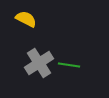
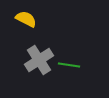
gray cross: moved 3 px up
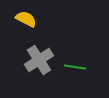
green line: moved 6 px right, 2 px down
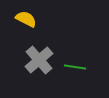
gray cross: rotated 8 degrees counterclockwise
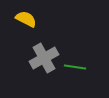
gray cross: moved 5 px right, 2 px up; rotated 12 degrees clockwise
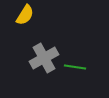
yellow semicircle: moved 1 px left, 4 px up; rotated 95 degrees clockwise
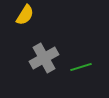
green line: moved 6 px right; rotated 25 degrees counterclockwise
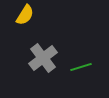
gray cross: moved 1 px left; rotated 8 degrees counterclockwise
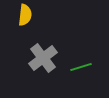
yellow semicircle: rotated 25 degrees counterclockwise
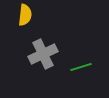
gray cross: moved 4 px up; rotated 12 degrees clockwise
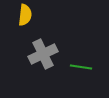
green line: rotated 25 degrees clockwise
